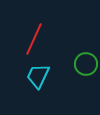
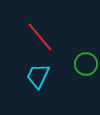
red line: moved 6 px right, 2 px up; rotated 64 degrees counterclockwise
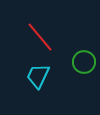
green circle: moved 2 px left, 2 px up
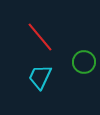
cyan trapezoid: moved 2 px right, 1 px down
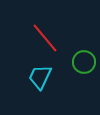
red line: moved 5 px right, 1 px down
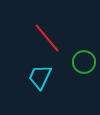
red line: moved 2 px right
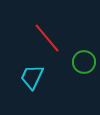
cyan trapezoid: moved 8 px left
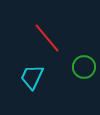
green circle: moved 5 px down
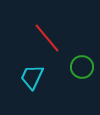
green circle: moved 2 px left
